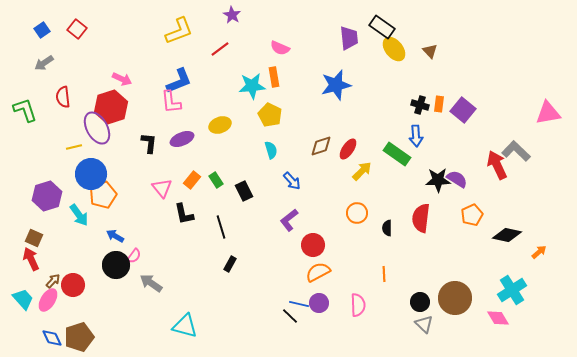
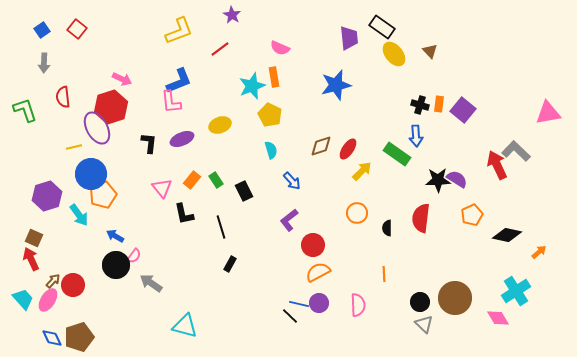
yellow ellipse at (394, 49): moved 5 px down
gray arrow at (44, 63): rotated 54 degrees counterclockwise
cyan star at (252, 86): rotated 16 degrees counterclockwise
cyan cross at (512, 290): moved 4 px right, 1 px down
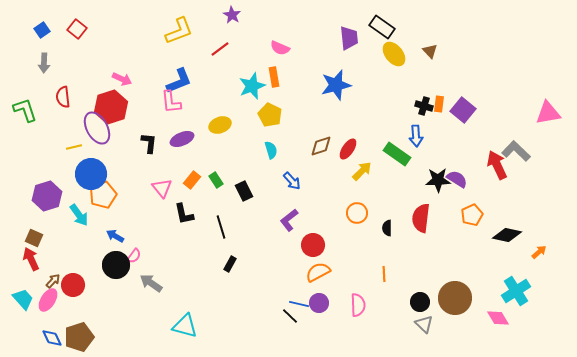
black cross at (420, 105): moved 4 px right, 1 px down
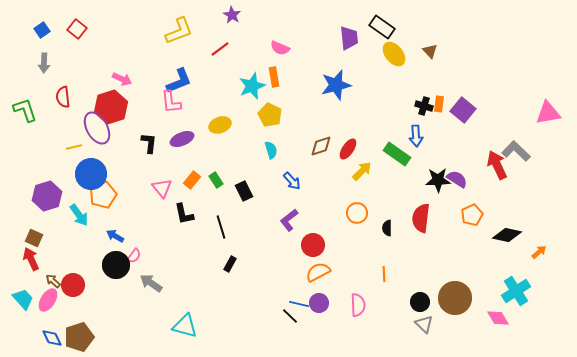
brown arrow at (53, 281): rotated 91 degrees counterclockwise
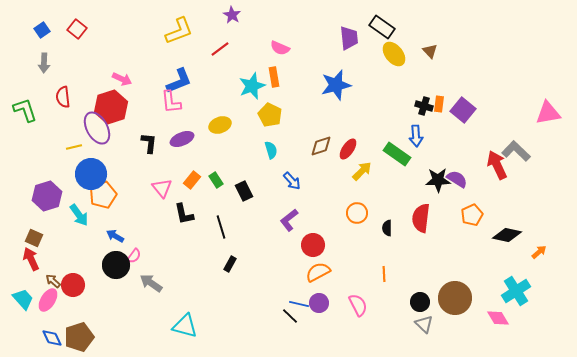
pink semicircle at (358, 305): rotated 25 degrees counterclockwise
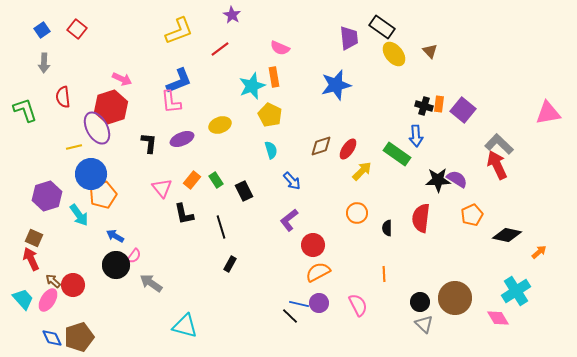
gray L-shape at (516, 151): moved 17 px left, 7 px up
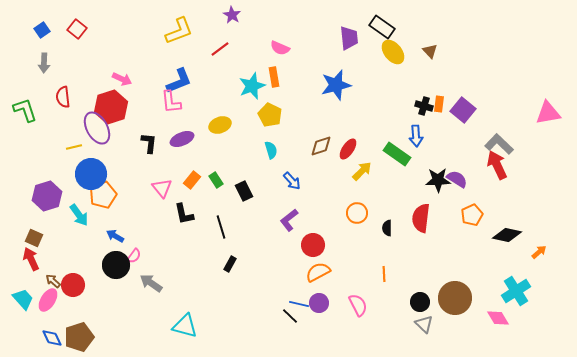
yellow ellipse at (394, 54): moved 1 px left, 2 px up
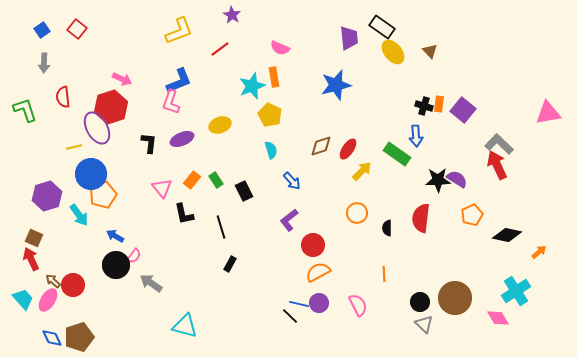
pink L-shape at (171, 102): rotated 25 degrees clockwise
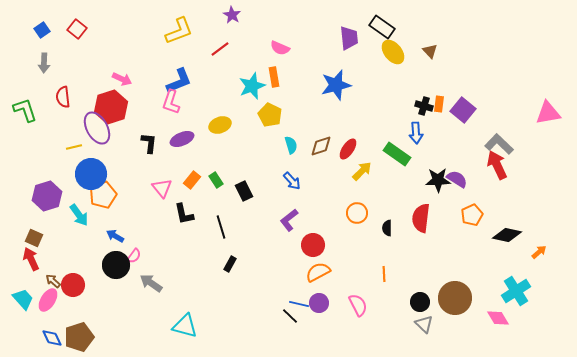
blue arrow at (416, 136): moved 3 px up
cyan semicircle at (271, 150): moved 20 px right, 5 px up
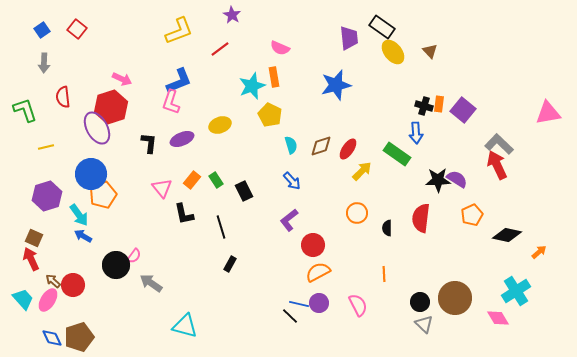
yellow line at (74, 147): moved 28 px left
blue arrow at (115, 236): moved 32 px left
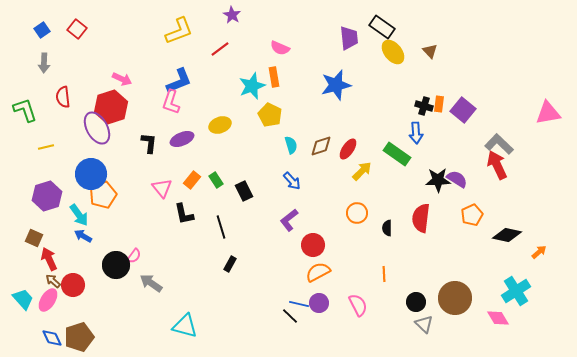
red arrow at (31, 259): moved 18 px right
black circle at (420, 302): moved 4 px left
